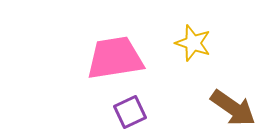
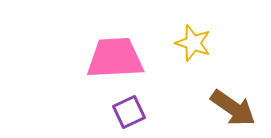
pink trapezoid: rotated 6 degrees clockwise
purple square: moved 1 px left
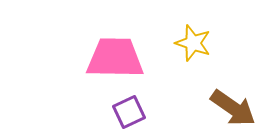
pink trapezoid: rotated 4 degrees clockwise
